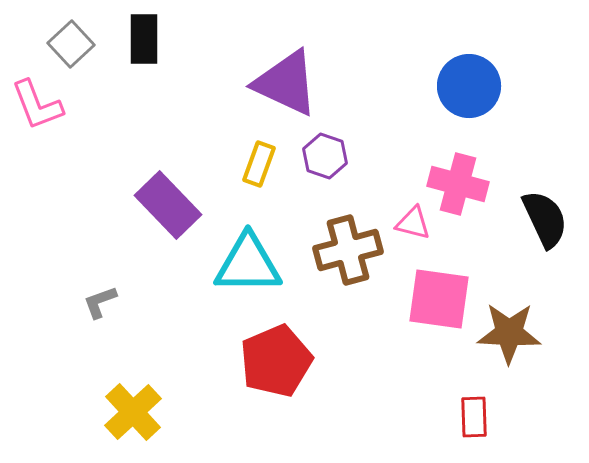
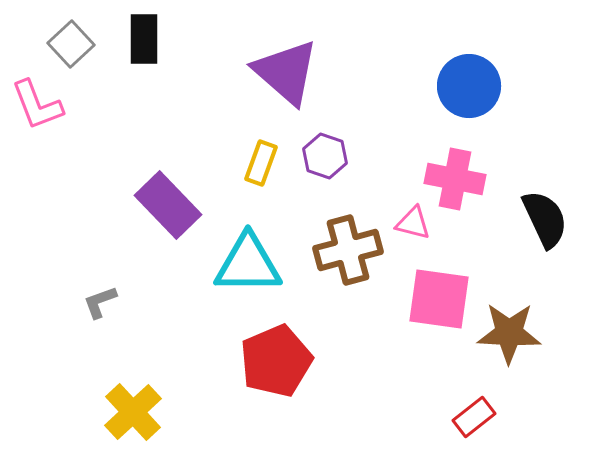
purple triangle: moved 11 px up; rotated 16 degrees clockwise
yellow rectangle: moved 2 px right, 1 px up
pink cross: moved 3 px left, 5 px up; rotated 4 degrees counterclockwise
red rectangle: rotated 54 degrees clockwise
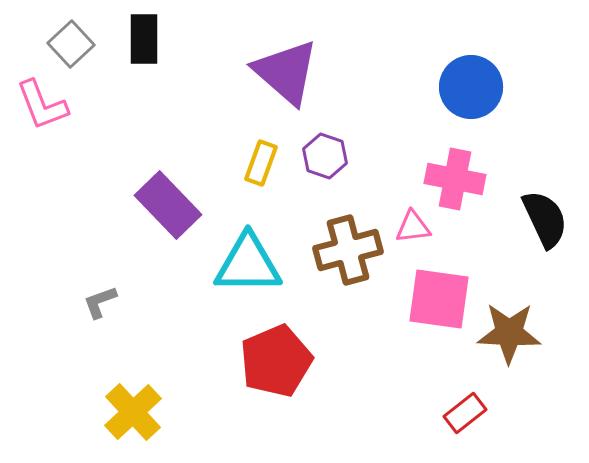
blue circle: moved 2 px right, 1 px down
pink L-shape: moved 5 px right
pink triangle: moved 4 px down; rotated 21 degrees counterclockwise
red rectangle: moved 9 px left, 4 px up
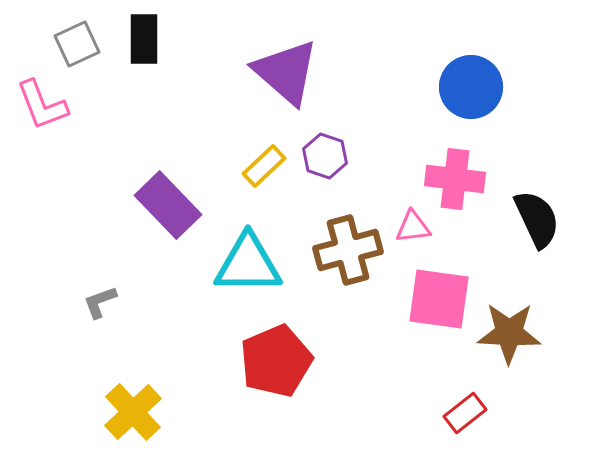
gray square: moved 6 px right; rotated 18 degrees clockwise
yellow rectangle: moved 3 px right, 3 px down; rotated 27 degrees clockwise
pink cross: rotated 4 degrees counterclockwise
black semicircle: moved 8 px left
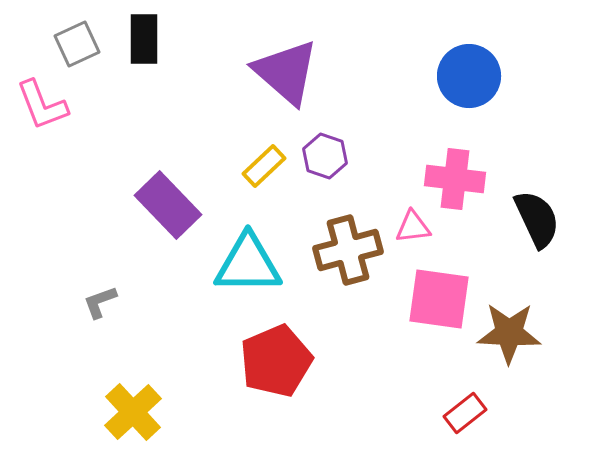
blue circle: moved 2 px left, 11 px up
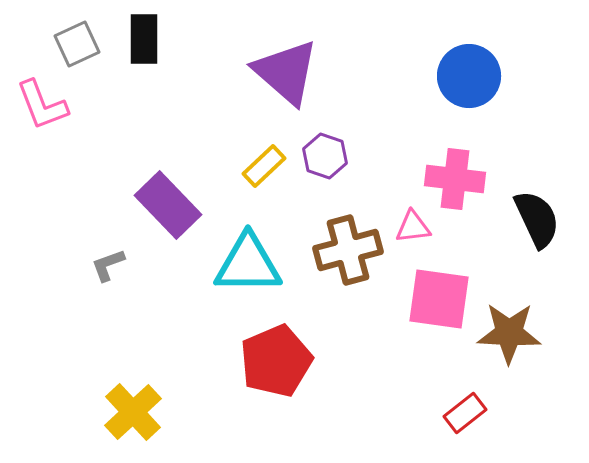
gray L-shape: moved 8 px right, 37 px up
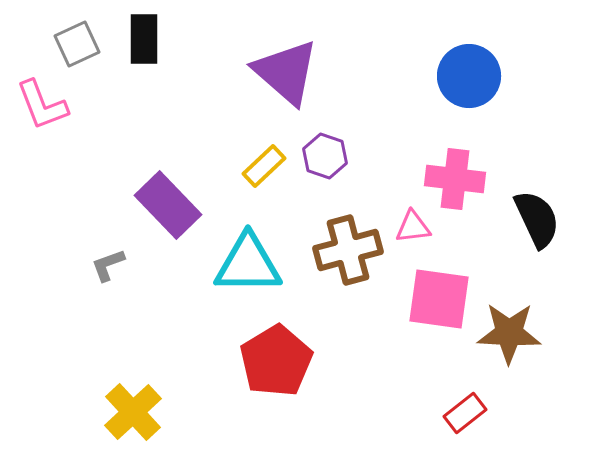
red pentagon: rotated 8 degrees counterclockwise
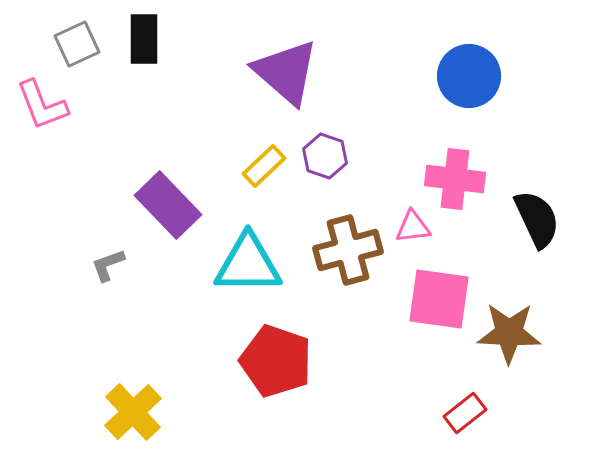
red pentagon: rotated 22 degrees counterclockwise
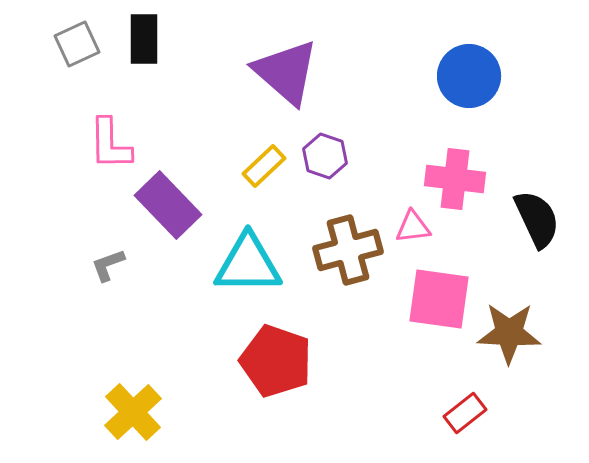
pink L-shape: moved 68 px right, 39 px down; rotated 20 degrees clockwise
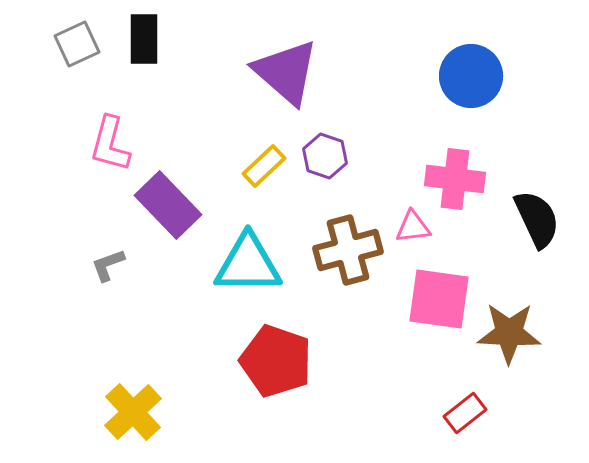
blue circle: moved 2 px right
pink L-shape: rotated 16 degrees clockwise
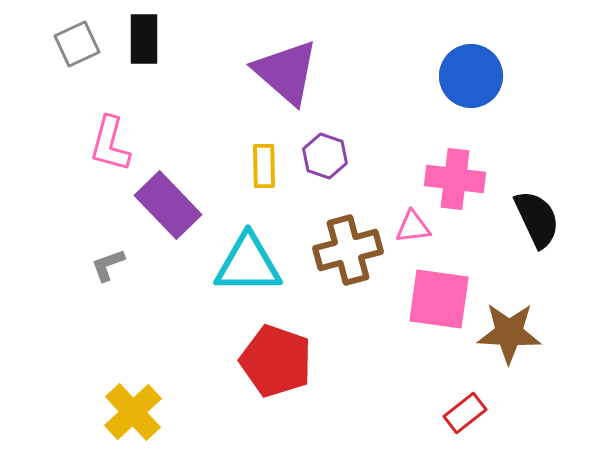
yellow rectangle: rotated 48 degrees counterclockwise
